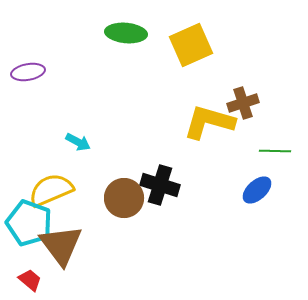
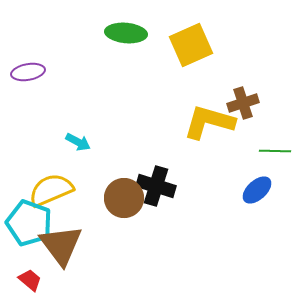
black cross: moved 4 px left, 1 px down
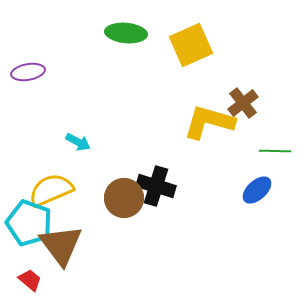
brown cross: rotated 20 degrees counterclockwise
